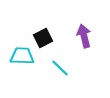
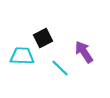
purple arrow: moved 16 px down; rotated 20 degrees counterclockwise
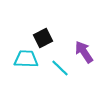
cyan trapezoid: moved 4 px right, 3 px down
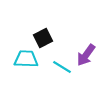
purple arrow: moved 2 px right, 3 px down; rotated 110 degrees counterclockwise
cyan line: moved 2 px right, 1 px up; rotated 12 degrees counterclockwise
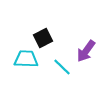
purple arrow: moved 4 px up
cyan line: rotated 12 degrees clockwise
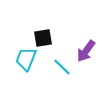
black square: rotated 18 degrees clockwise
cyan trapezoid: rotated 70 degrees counterclockwise
